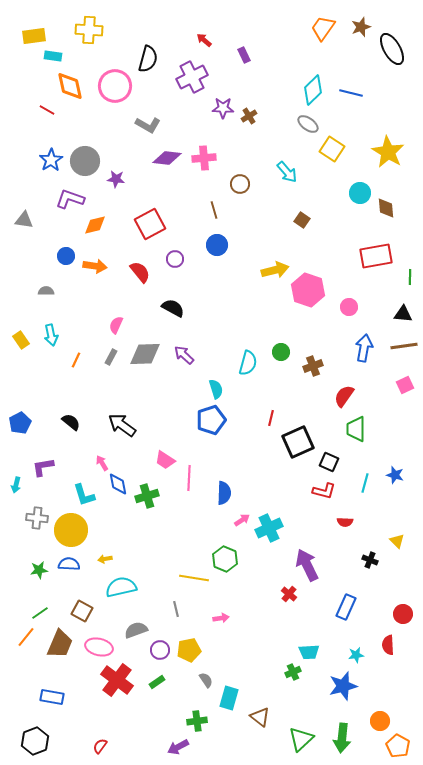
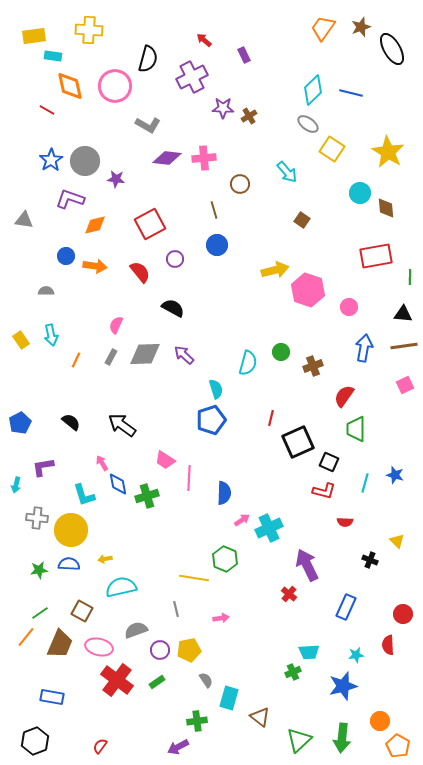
green triangle at (301, 739): moved 2 px left, 1 px down
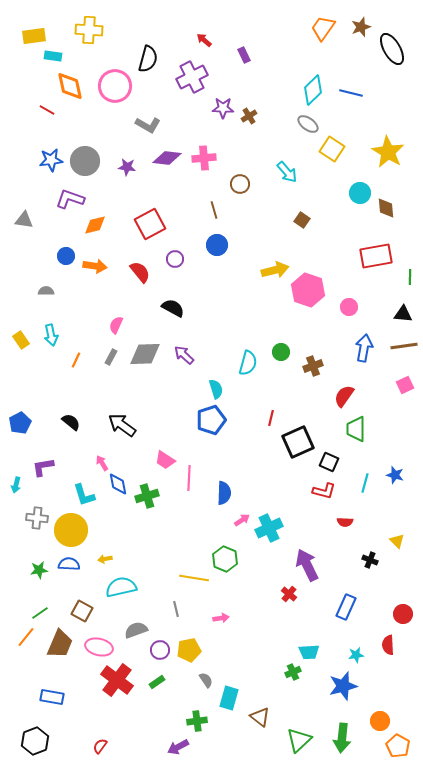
blue star at (51, 160): rotated 25 degrees clockwise
purple star at (116, 179): moved 11 px right, 12 px up
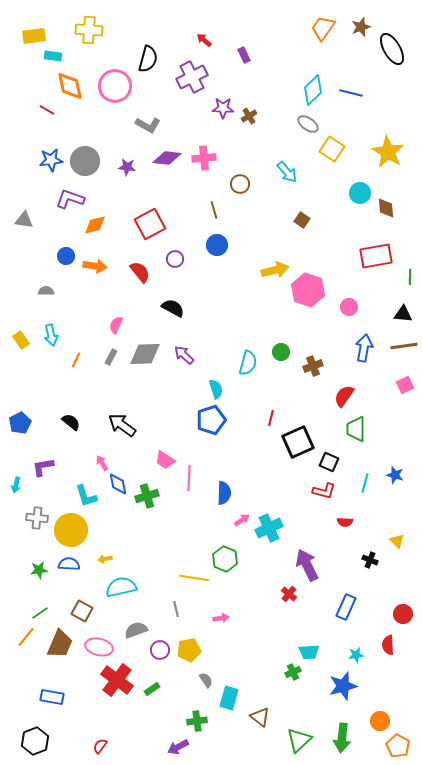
cyan L-shape at (84, 495): moved 2 px right, 1 px down
green rectangle at (157, 682): moved 5 px left, 7 px down
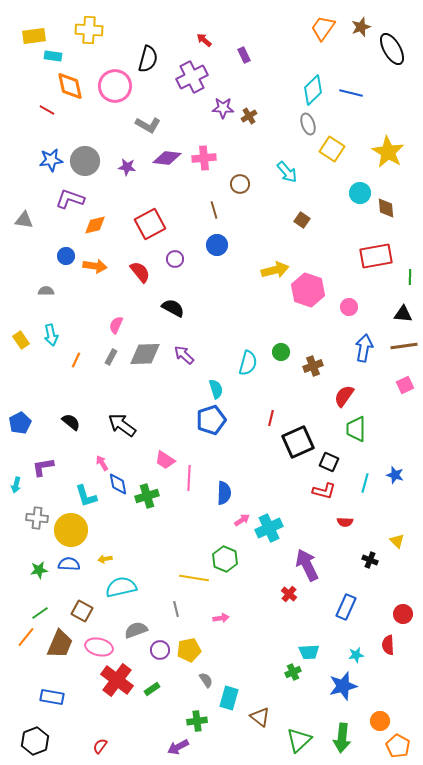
gray ellipse at (308, 124): rotated 35 degrees clockwise
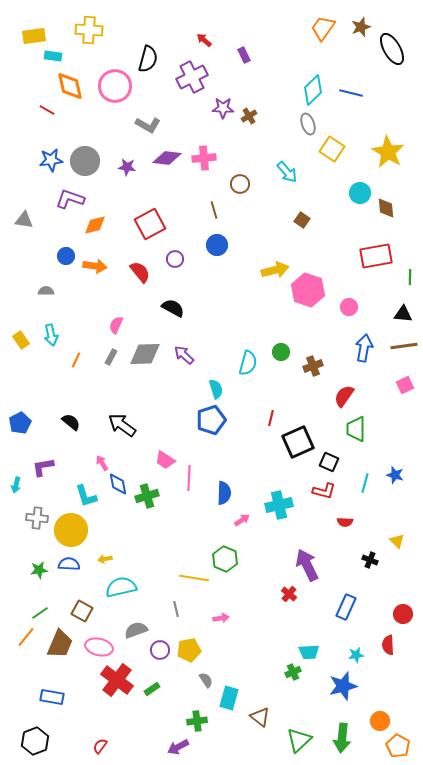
cyan cross at (269, 528): moved 10 px right, 23 px up; rotated 12 degrees clockwise
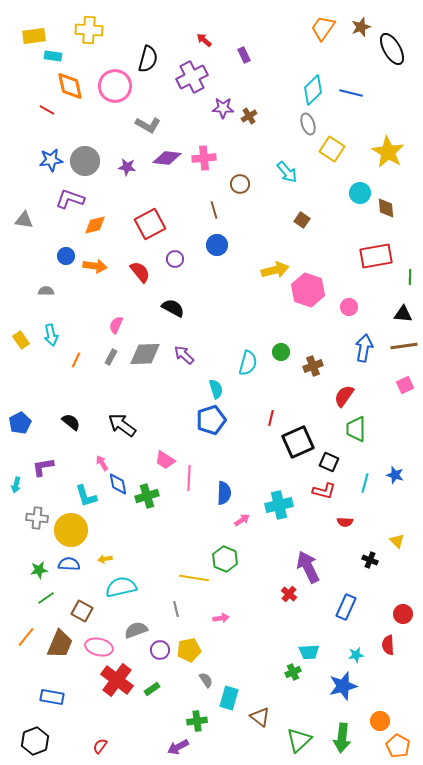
purple arrow at (307, 565): moved 1 px right, 2 px down
green line at (40, 613): moved 6 px right, 15 px up
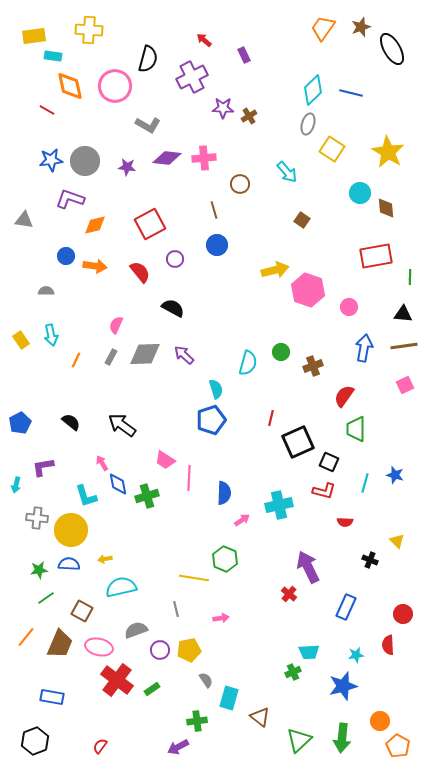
gray ellipse at (308, 124): rotated 35 degrees clockwise
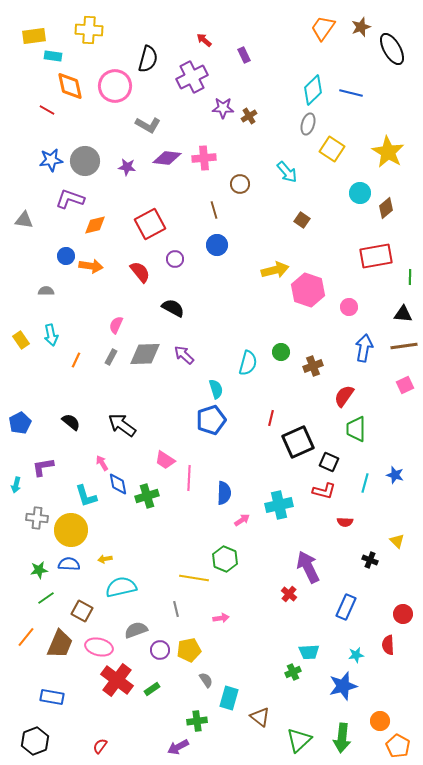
brown diamond at (386, 208): rotated 55 degrees clockwise
orange arrow at (95, 266): moved 4 px left
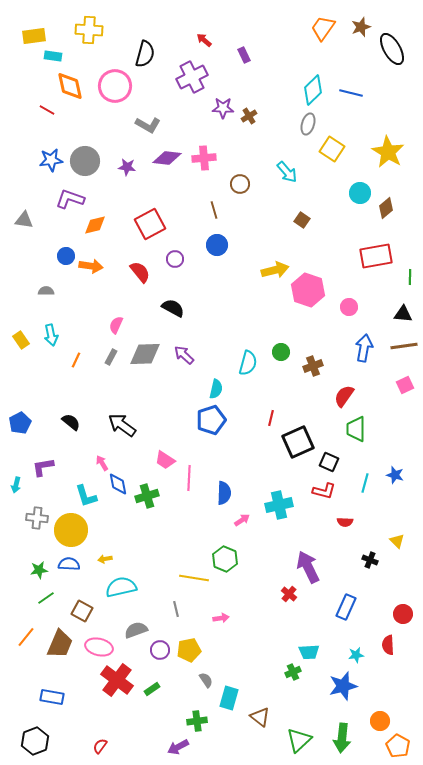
black semicircle at (148, 59): moved 3 px left, 5 px up
cyan semicircle at (216, 389): rotated 30 degrees clockwise
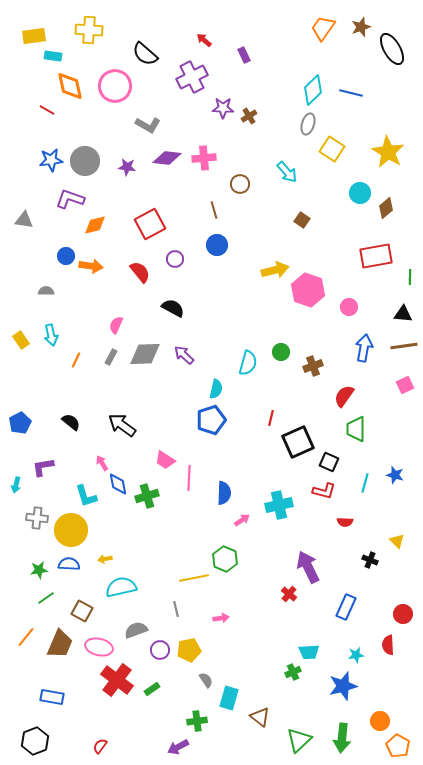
black semicircle at (145, 54): rotated 116 degrees clockwise
yellow line at (194, 578): rotated 20 degrees counterclockwise
